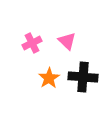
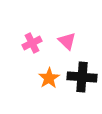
black cross: moved 1 px left
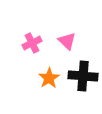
black cross: moved 1 px right, 1 px up
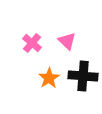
pink cross: rotated 24 degrees counterclockwise
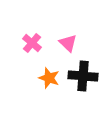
pink triangle: moved 1 px right, 2 px down
orange star: rotated 20 degrees counterclockwise
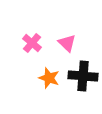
pink triangle: moved 1 px left
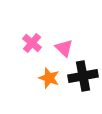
pink triangle: moved 3 px left, 5 px down
black cross: rotated 16 degrees counterclockwise
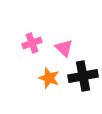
pink cross: rotated 30 degrees clockwise
